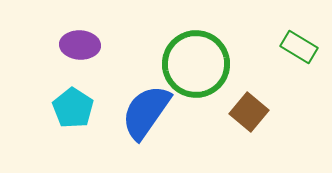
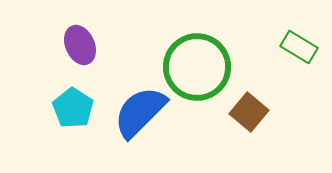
purple ellipse: rotated 63 degrees clockwise
green circle: moved 1 px right, 3 px down
blue semicircle: moved 6 px left; rotated 10 degrees clockwise
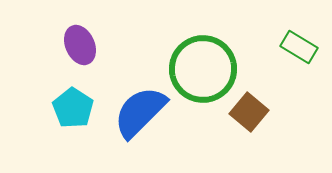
green circle: moved 6 px right, 2 px down
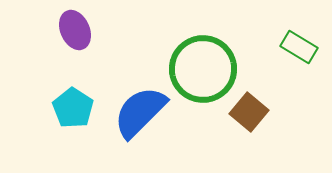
purple ellipse: moved 5 px left, 15 px up
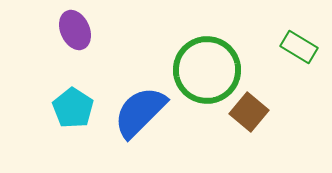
green circle: moved 4 px right, 1 px down
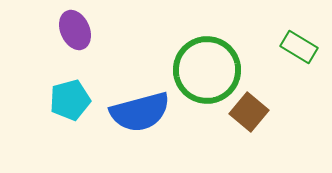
cyan pentagon: moved 3 px left, 8 px up; rotated 24 degrees clockwise
blue semicircle: rotated 150 degrees counterclockwise
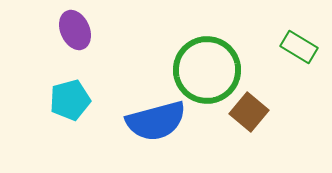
blue semicircle: moved 16 px right, 9 px down
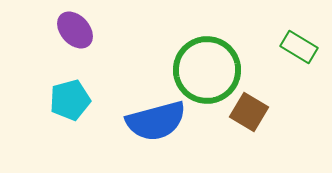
purple ellipse: rotated 18 degrees counterclockwise
brown square: rotated 9 degrees counterclockwise
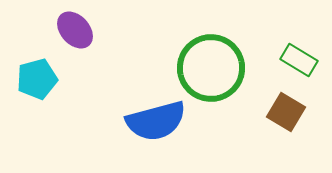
green rectangle: moved 13 px down
green circle: moved 4 px right, 2 px up
cyan pentagon: moved 33 px left, 21 px up
brown square: moved 37 px right
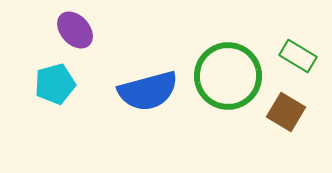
green rectangle: moved 1 px left, 4 px up
green circle: moved 17 px right, 8 px down
cyan pentagon: moved 18 px right, 5 px down
blue semicircle: moved 8 px left, 30 px up
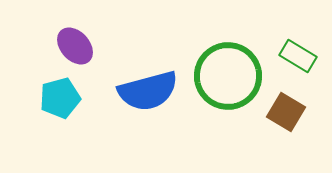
purple ellipse: moved 16 px down
cyan pentagon: moved 5 px right, 14 px down
